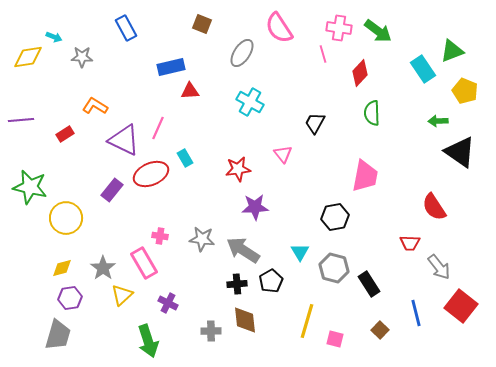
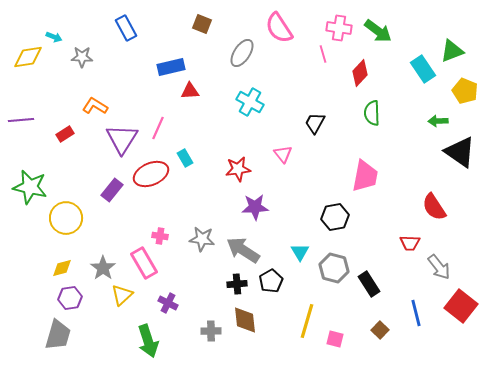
purple triangle at (124, 140): moved 2 px left, 1 px up; rotated 36 degrees clockwise
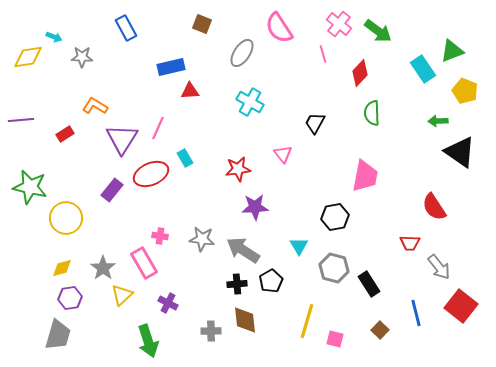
pink cross at (339, 28): moved 4 px up; rotated 30 degrees clockwise
cyan triangle at (300, 252): moved 1 px left, 6 px up
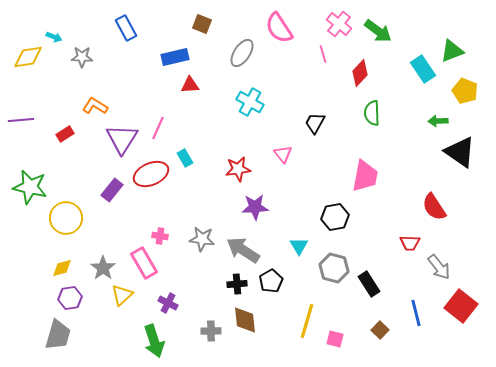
blue rectangle at (171, 67): moved 4 px right, 10 px up
red triangle at (190, 91): moved 6 px up
green arrow at (148, 341): moved 6 px right
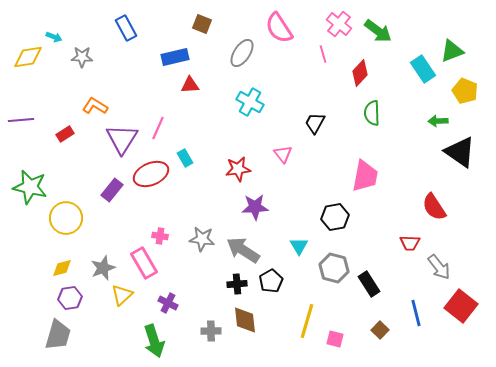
gray star at (103, 268): rotated 15 degrees clockwise
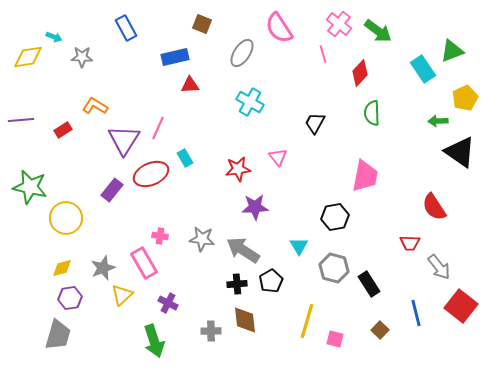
yellow pentagon at (465, 91): moved 7 px down; rotated 25 degrees clockwise
red rectangle at (65, 134): moved 2 px left, 4 px up
purple triangle at (122, 139): moved 2 px right, 1 px down
pink triangle at (283, 154): moved 5 px left, 3 px down
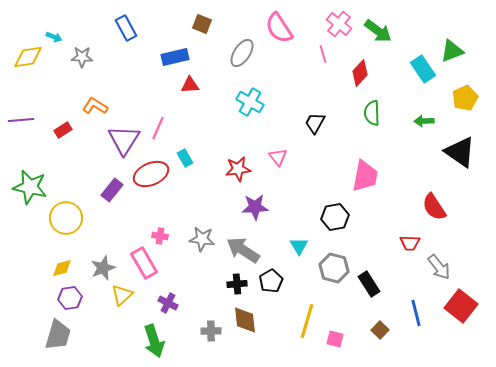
green arrow at (438, 121): moved 14 px left
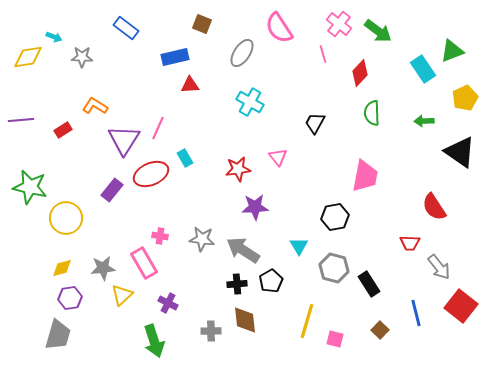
blue rectangle at (126, 28): rotated 25 degrees counterclockwise
gray star at (103, 268): rotated 15 degrees clockwise
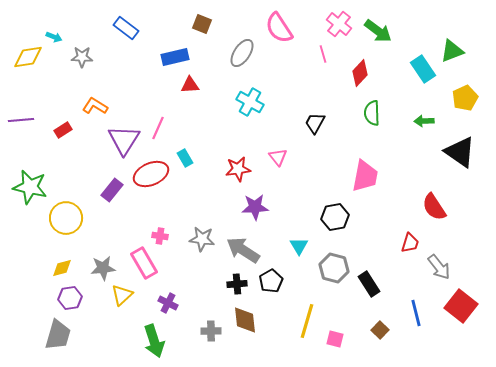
red trapezoid at (410, 243): rotated 75 degrees counterclockwise
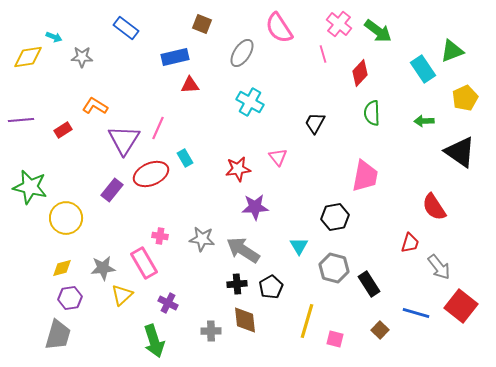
black pentagon at (271, 281): moved 6 px down
blue line at (416, 313): rotated 60 degrees counterclockwise
